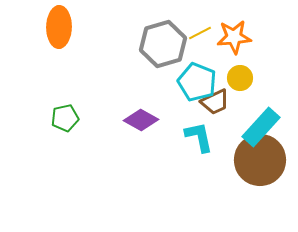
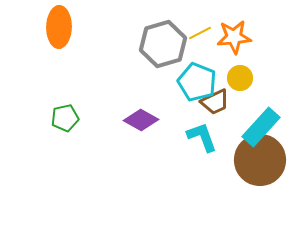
cyan L-shape: moved 3 px right; rotated 8 degrees counterclockwise
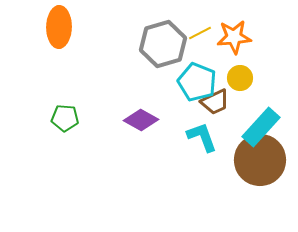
green pentagon: rotated 16 degrees clockwise
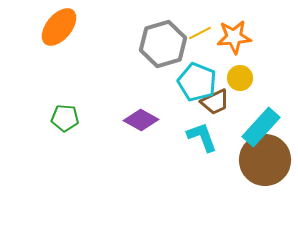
orange ellipse: rotated 39 degrees clockwise
brown circle: moved 5 px right
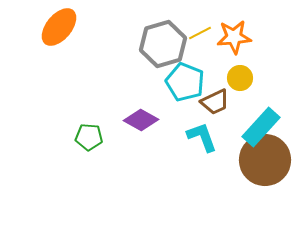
cyan pentagon: moved 12 px left
green pentagon: moved 24 px right, 19 px down
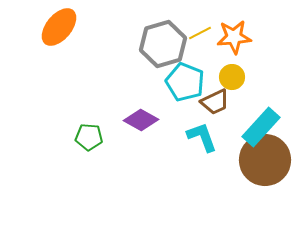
yellow circle: moved 8 px left, 1 px up
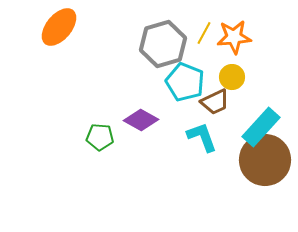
yellow line: moved 4 px right; rotated 35 degrees counterclockwise
green pentagon: moved 11 px right
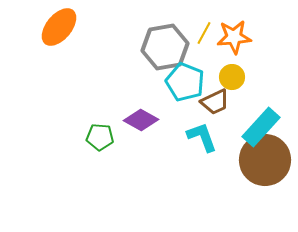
gray hexagon: moved 2 px right, 3 px down; rotated 6 degrees clockwise
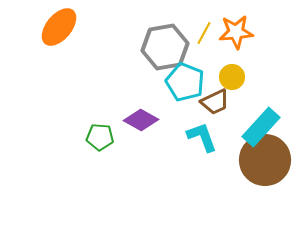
orange star: moved 2 px right, 5 px up
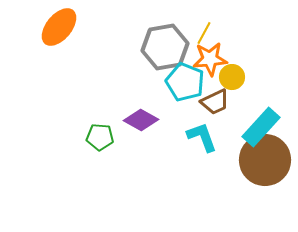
orange star: moved 26 px left, 27 px down
